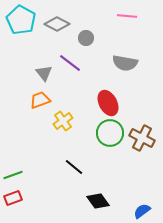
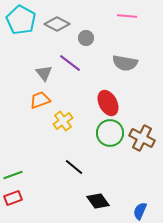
blue semicircle: moved 2 px left; rotated 30 degrees counterclockwise
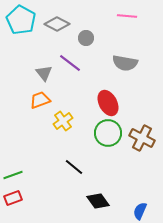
green circle: moved 2 px left
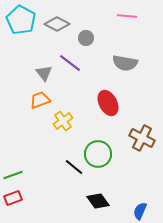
green circle: moved 10 px left, 21 px down
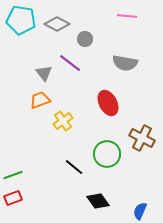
cyan pentagon: rotated 20 degrees counterclockwise
gray circle: moved 1 px left, 1 px down
green circle: moved 9 px right
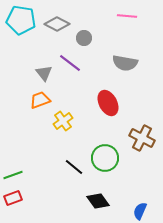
gray circle: moved 1 px left, 1 px up
green circle: moved 2 px left, 4 px down
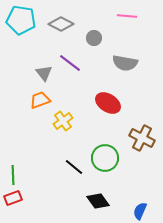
gray diamond: moved 4 px right
gray circle: moved 10 px right
red ellipse: rotated 30 degrees counterclockwise
green line: rotated 72 degrees counterclockwise
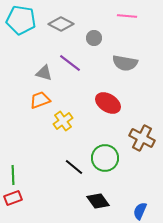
gray triangle: rotated 36 degrees counterclockwise
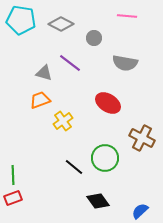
blue semicircle: rotated 24 degrees clockwise
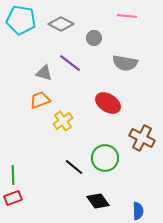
blue semicircle: moved 2 px left; rotated 132 degrees clockwise
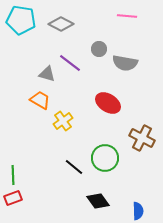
gray circle: moved 5 px right, 11 px down
gray triangle: moved 3 px right, 1 px down
orange trapezoid: rotated 50 degrees clockwise
